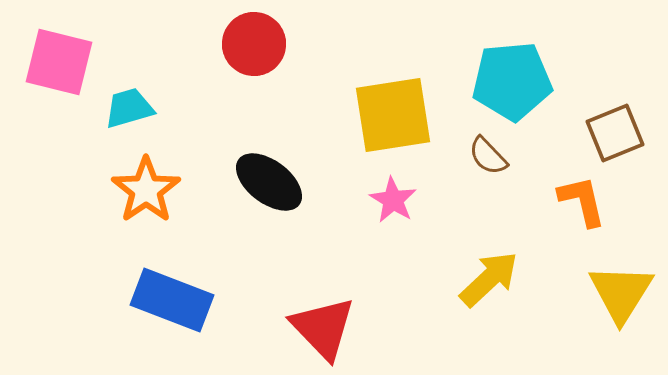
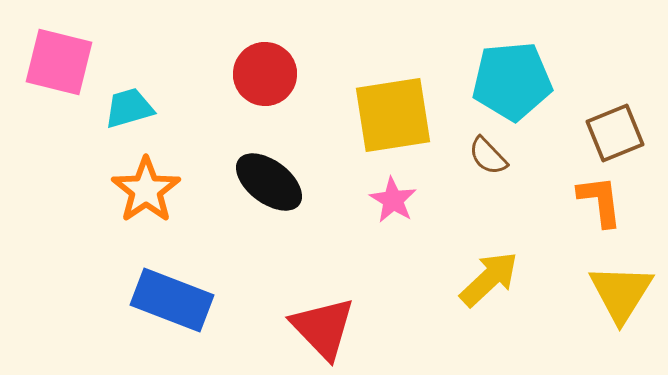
red circle: moved 11 px right, 30 px down
orange L-shape: moved 18 px right; rotated 6 degrees clockwise
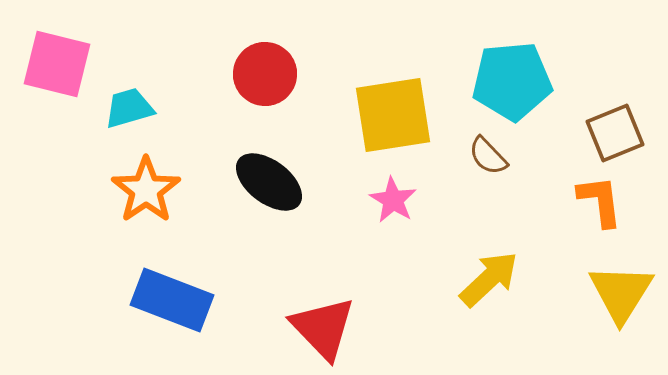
pink square: moved 2 px left, 2 px down
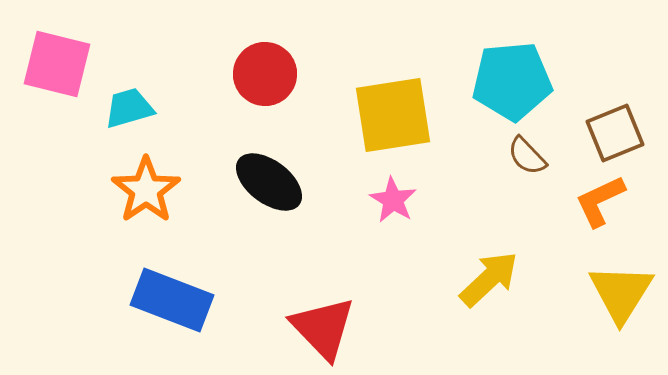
brown semicircle: moved 39 px right
orange L-shape: rotated 108 degrees counterclockwise
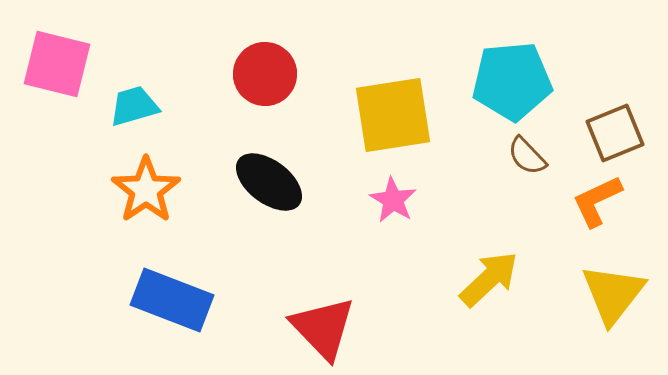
cyan trapezoid: moved 5 px right, 2 px up
orange L-shape: moved 3 px left
yellow triangle: moved 8 px left, 1 px down; rotated 6 degrees clockwise
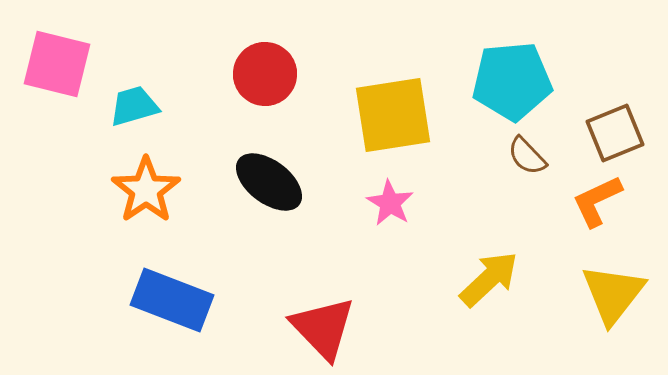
pink star: moved 3 px left, 3 px down
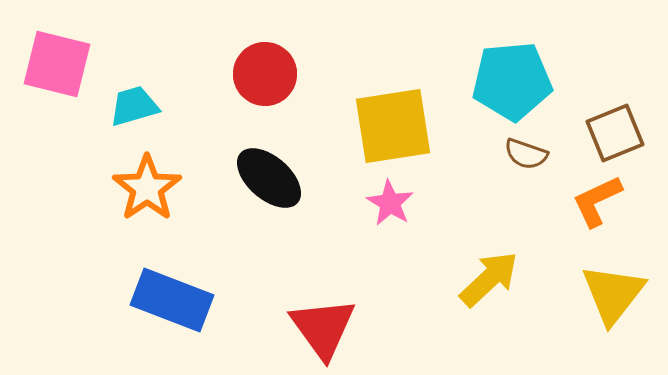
yellow square: moved 11 px down
brown semicircle: moved 1 px left, 2 px up; rotated 27 degrees counterclockwise
black ellipse: moved 4 px up; rotated 4 degrees clockwise
orange star: moved 1 px right, 2 px up
red triangle: rotated 8 degrees clockwise
